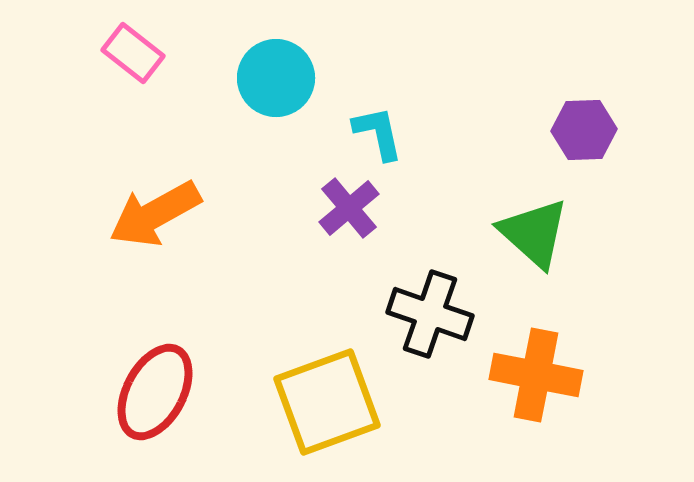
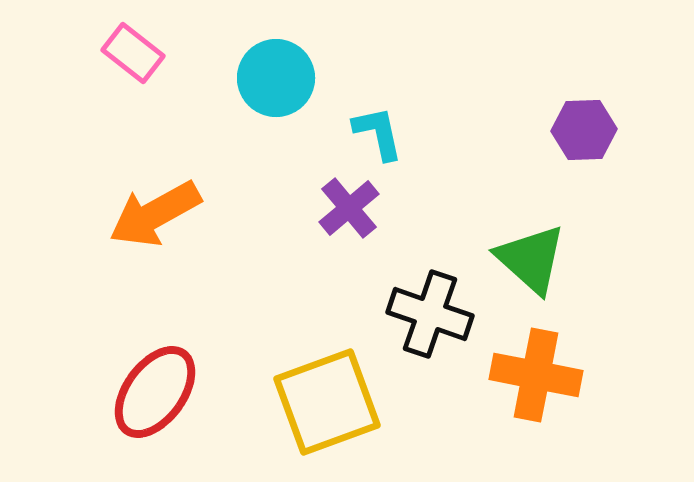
green triangle: moved 3 px left, 26 px down
red ellipse: rotated 8 degrees clockwise
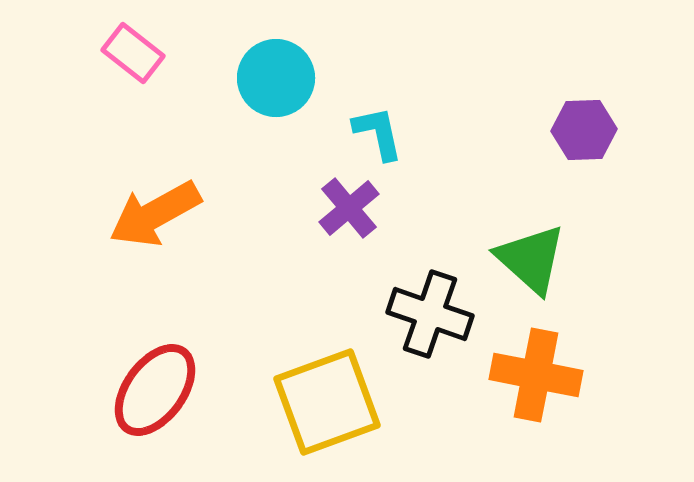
red ellipse: moved 2 px up
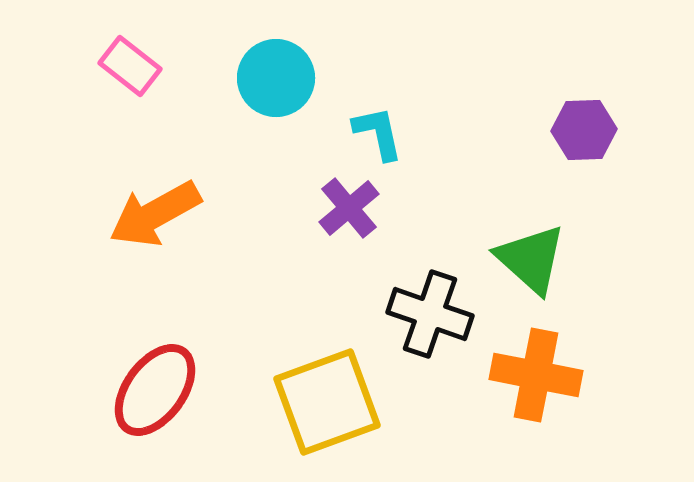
pink rectangle: moved 3 px left, 13 px down
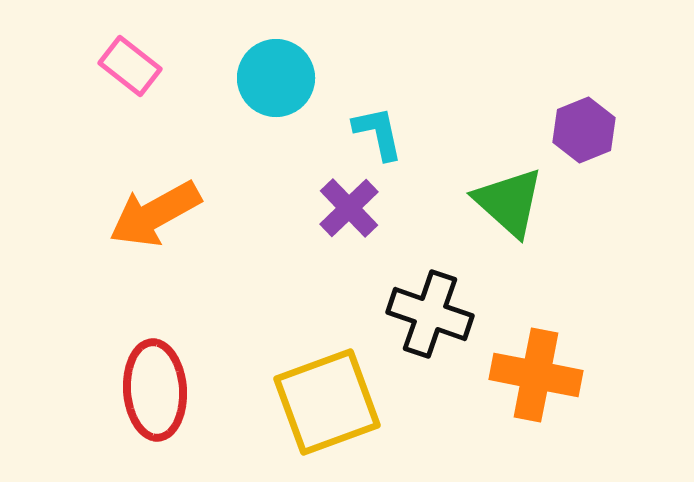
purple hexagon: rotated 20 degrees counterclockwise
purple cross: rotated 4 degrees counterclockwise
green triangle: moved 22 px left, 57 px up
red ellipse: rotated 40 degrees counterclockwise
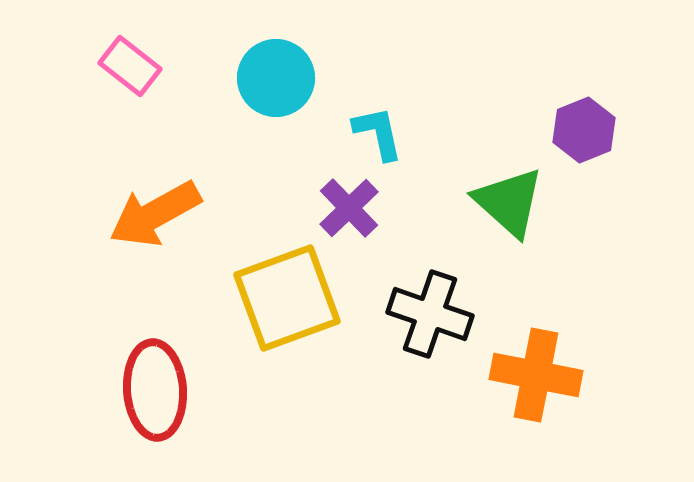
yellow square: moved 40 px left, 104 px up
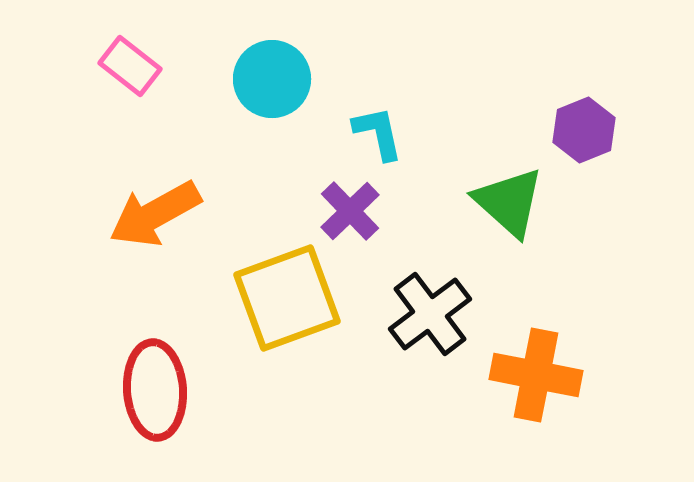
cyan circle: moved 4 px left, 1 px down
purple cross: moved 1 px right, 3 px down
black cross: rotated 34 degrees clockwise
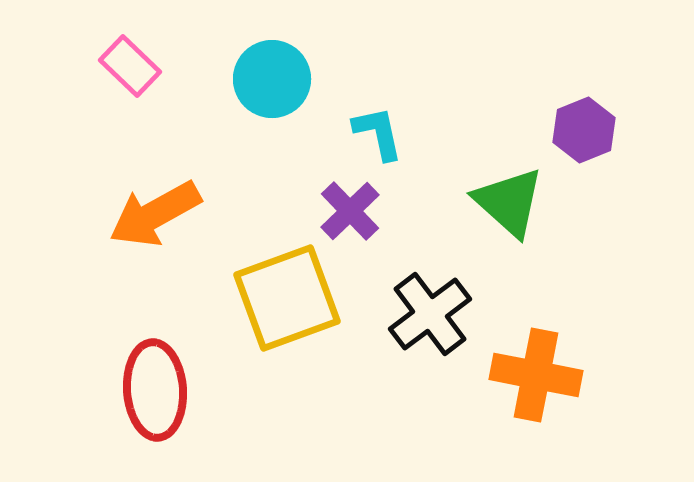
pink rectangle: rotated 6 degrees clockwise
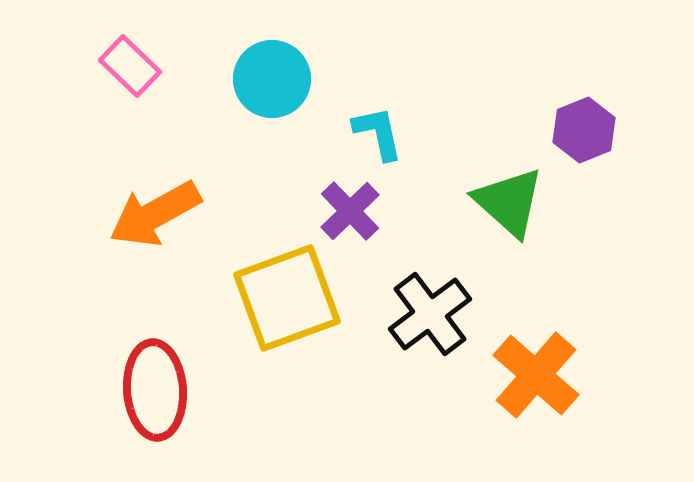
orange cross: rotated 30 degrees clockwise
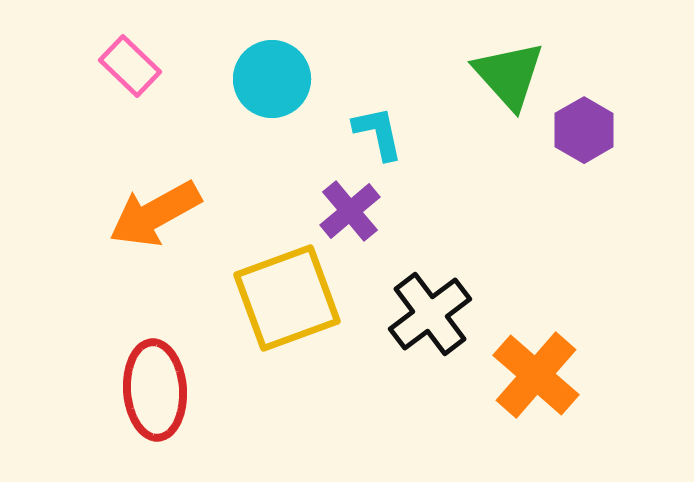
purple hexagon: rotated 8 degrees counterclockwise
green triangle: moved 127 px up; rotated 6 degrees clockwise
purple cross: rotated 4 degrees clockwise
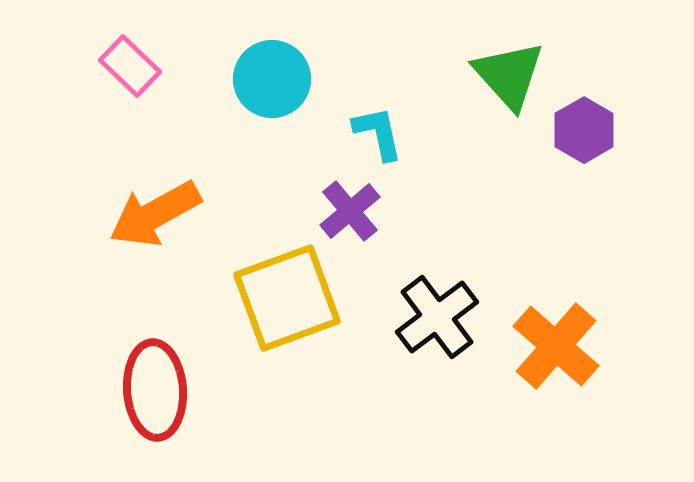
black cross: moved 7 px right, 3 px down
orange cross: moved 20 px right, 29 px up
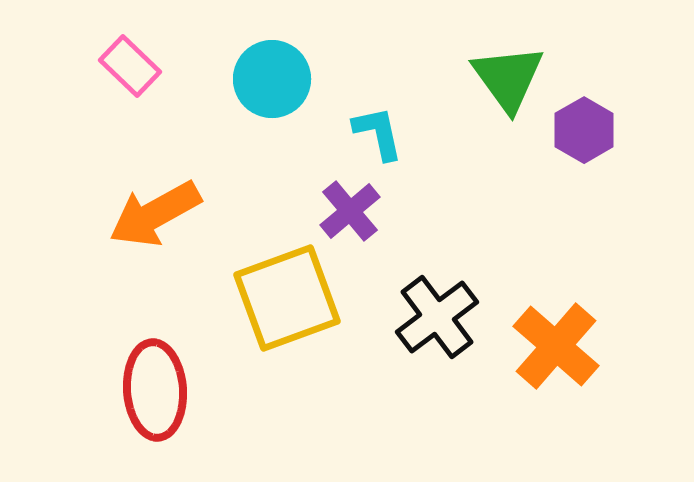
green triangle: moved 1 px left, 3 px down; rotated 6 degrees clockwise
